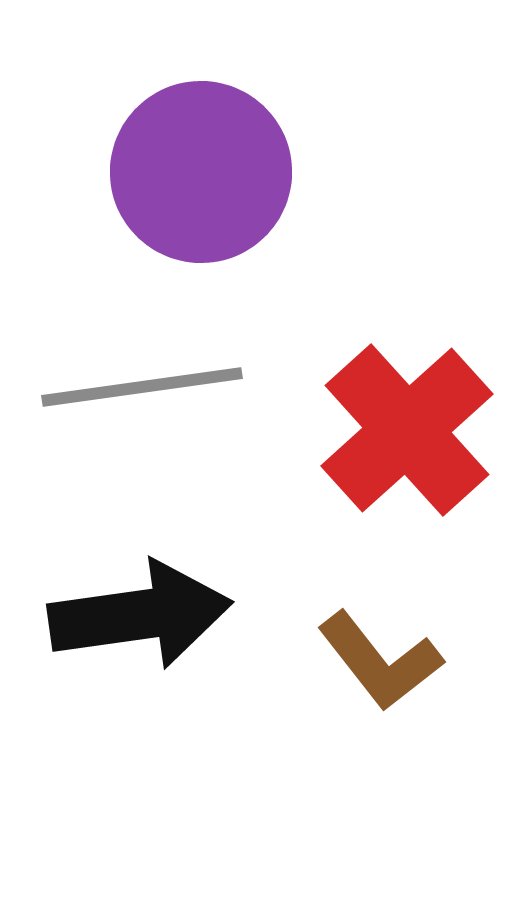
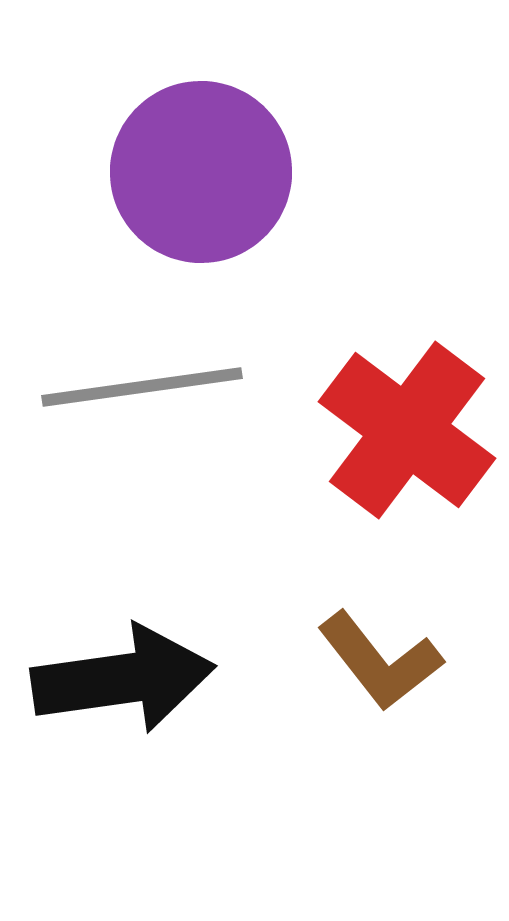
red cross: rotated 11 degrees counterclockwise
black arrow: moved 17 px left, 64 px down
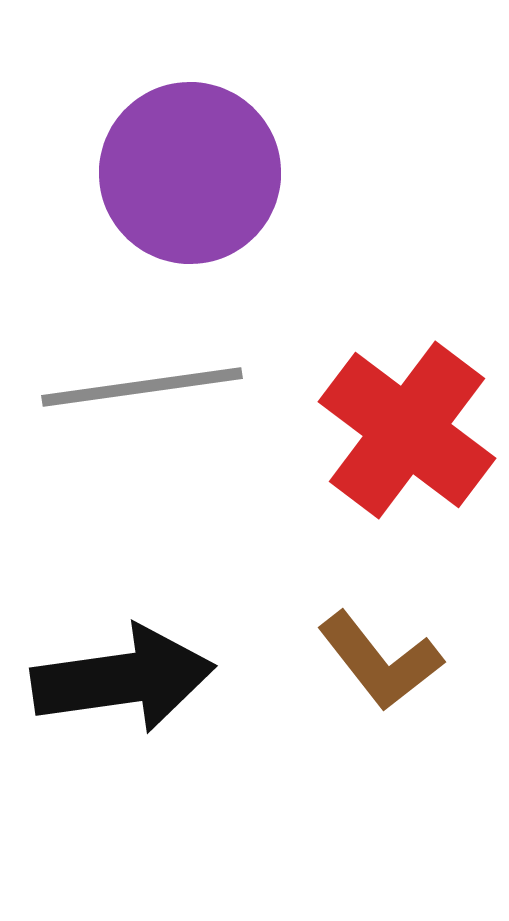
purple circle: moved 11 px left, 1 px down
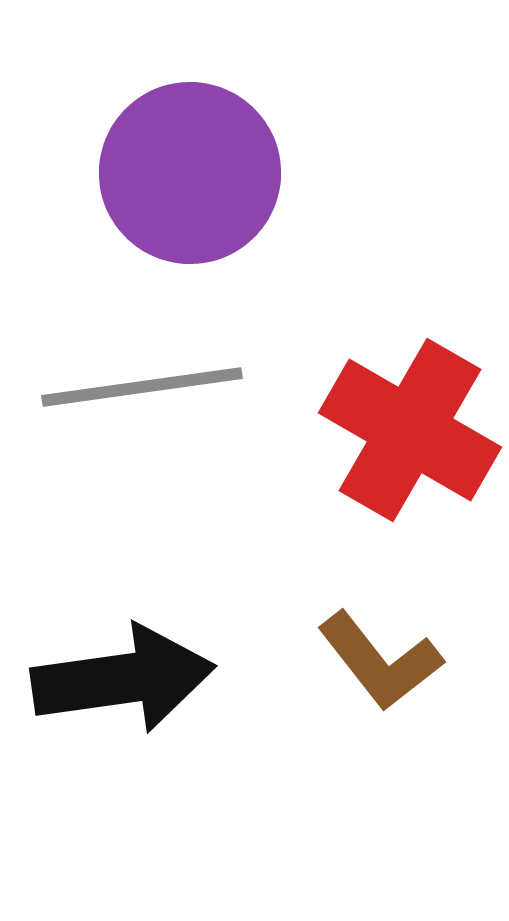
red cross: moved 3 px right; rotated 7 degrees counterclockwise
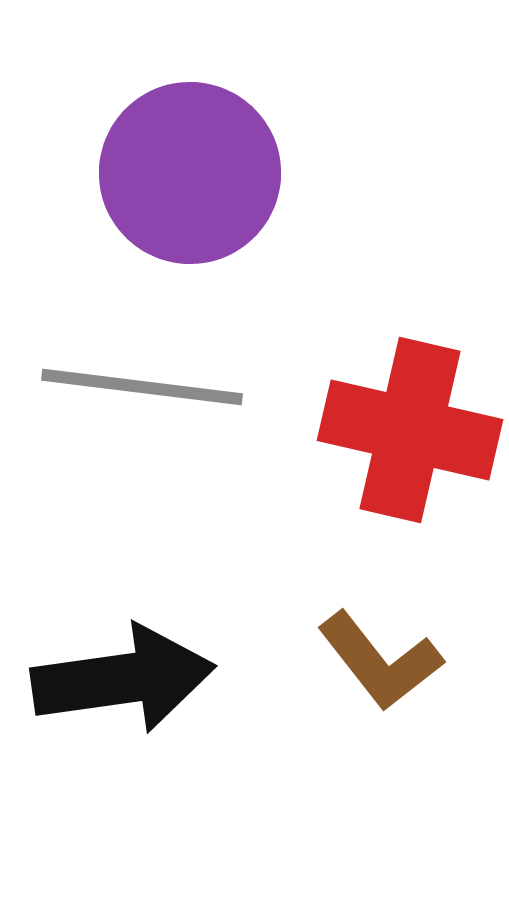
gray line: rotated 15 degrees clockwise
red cross: rotated 17 degrees counterclockwise
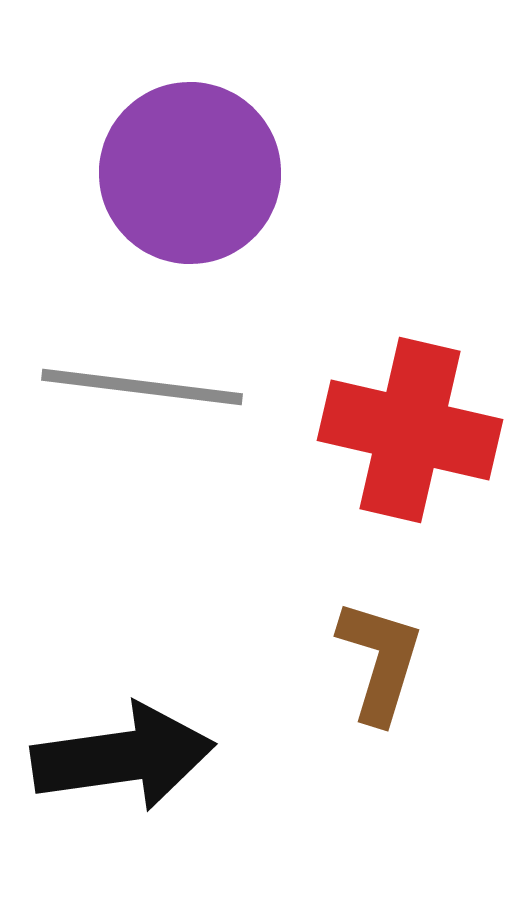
brown L-shape: rotated 125 degrees counterclockwise
black arrow: moved 78 px down
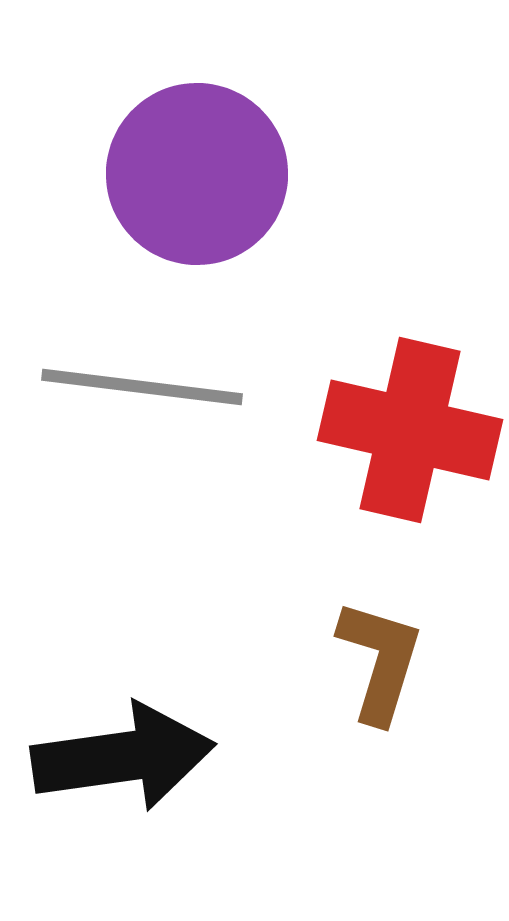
purple circle: moved 7 px right, 1 px down
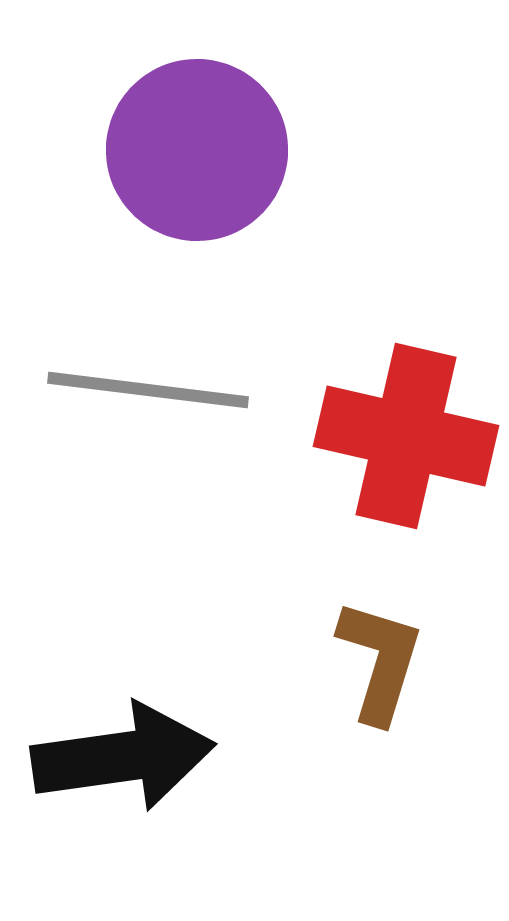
purple circle: moved 24 px up
gray line: moved 6 px right, 3 px down
red cross: moved 4 px left, 6 px down
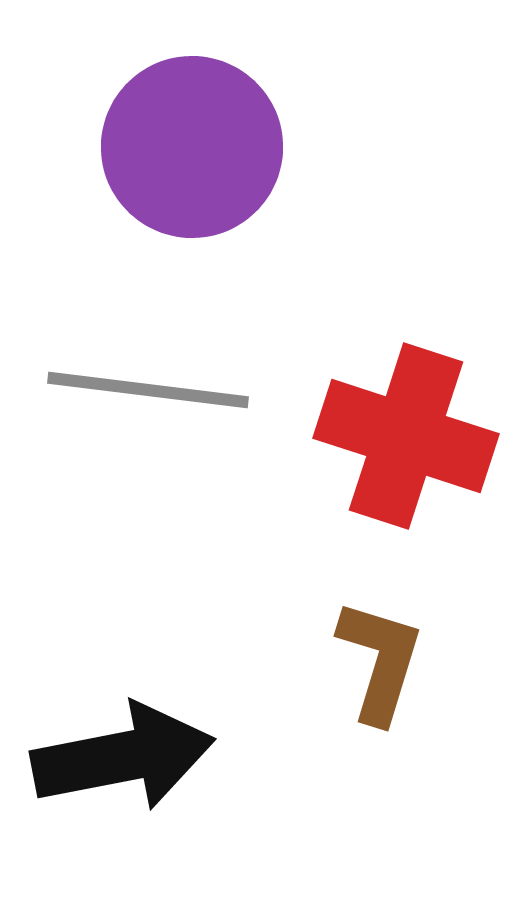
purple circle: moved 5 px left, 3 px up
red cross: rotated 5 degrees clockwise
black arrow: rotated 3 degrees counterclockwise
